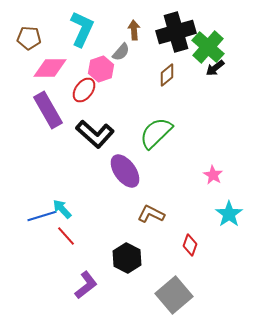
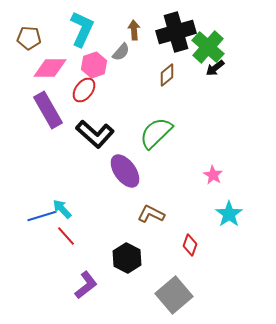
pink hexagon: moved 7 px left, 4 px up
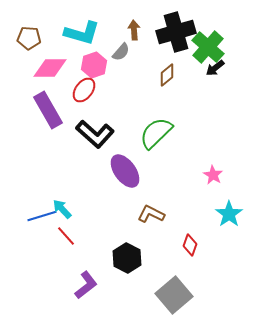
cyan L-shape: moved 4 px down; rotated 81 degrees clockwise
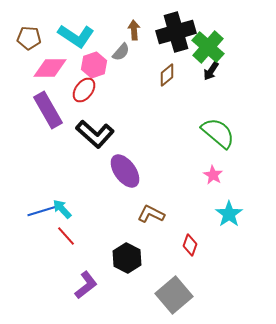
cyan L-shape: moved 6 px left, 3 px down; rotated 18 degrees clockwise
black arrow: moved 4 px left, 3 px down; rotated 18 degrees counterclockwise
green semicircle: moved 62 px right; rotated 84 degrees clockwise
blue line: moved 5 px up
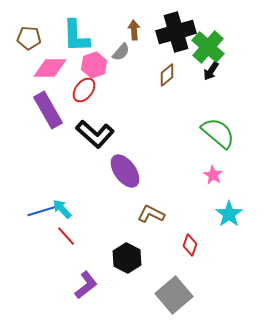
cyan L-shape: rotated 54 degrees clockwise
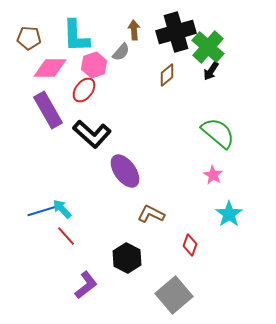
black L-shape: moved 3 px left
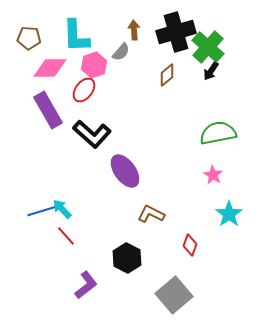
green semicircle: rotated 51 degrees counterclockwise
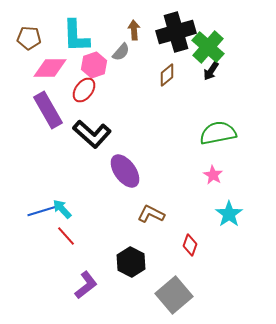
black hexagon: moved 4 px right, 4 px down
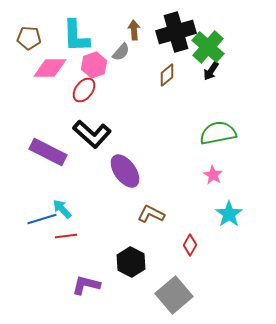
purple rectangle: moved 42 px down; rotated 33 degrees counterclockwise
blue line: moved 8 px down
red line: rotated 55 degrees counterclockwise
red diamond: rotated 10 degrees clockwise
purple L-shape: rotated 128 degrees counterclockwise
